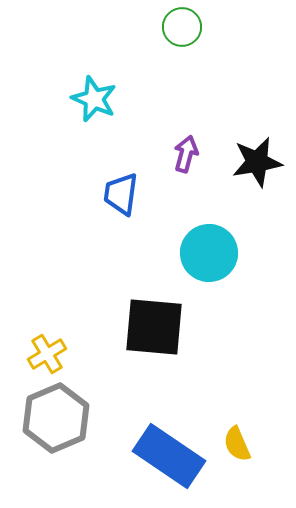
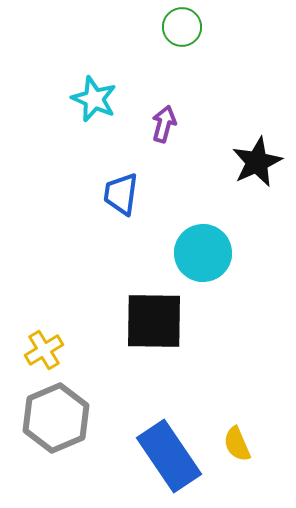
purple arrow: moved 22 px left, 30 px up
black star: rotated 15 degrees counterclockwise
cyan circle: moved 6 px left
black square: moved 6 px up; rotated 4 degrees counterclockwise
yellow cross: moved 3 px left, 4 px up
blue rectangle: rotated 22 degrees clockwise
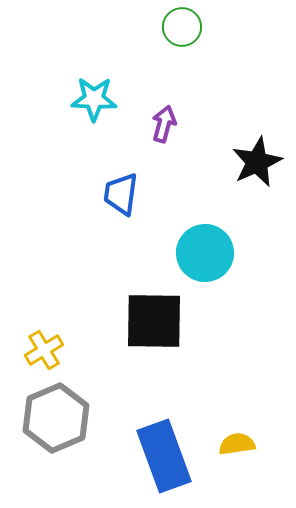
cyan star: rotated 21 degrees counterclockwise
cyan circle: moved 2 px right
yellow semicircle: rotated 105 degrees clockwise
blue rectangle: moved 5 px left; rotated 14 degrees clockwise
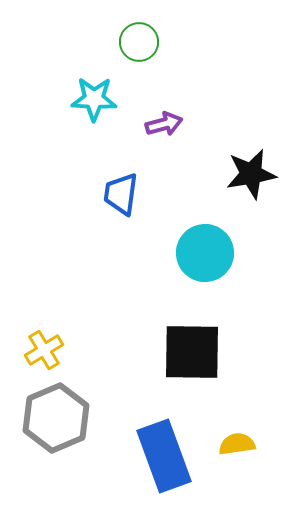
green circle: moved 43 px left, 15 px down
purple arrow: rotated 60 degrees clockwise
black star: moved 6 px left, 12 px down; rotated 15 degrees clockwise
black square: moved 38 px right, 31 px down
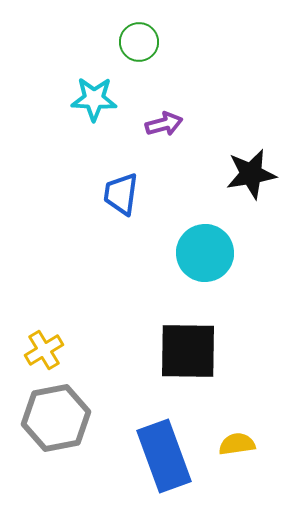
black square: moved 4 px left, 1 px up
gray hexagon: rotated 12 degrees clockwise
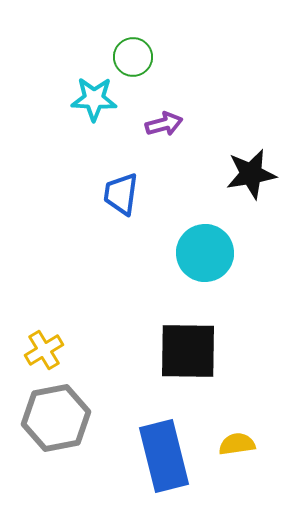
green circle: moved 6 px left, 15 px down
blue rectangle: rotated 6 degrees clockwise
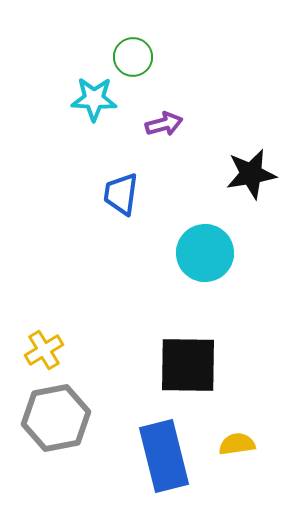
black square: moved 14 px down
